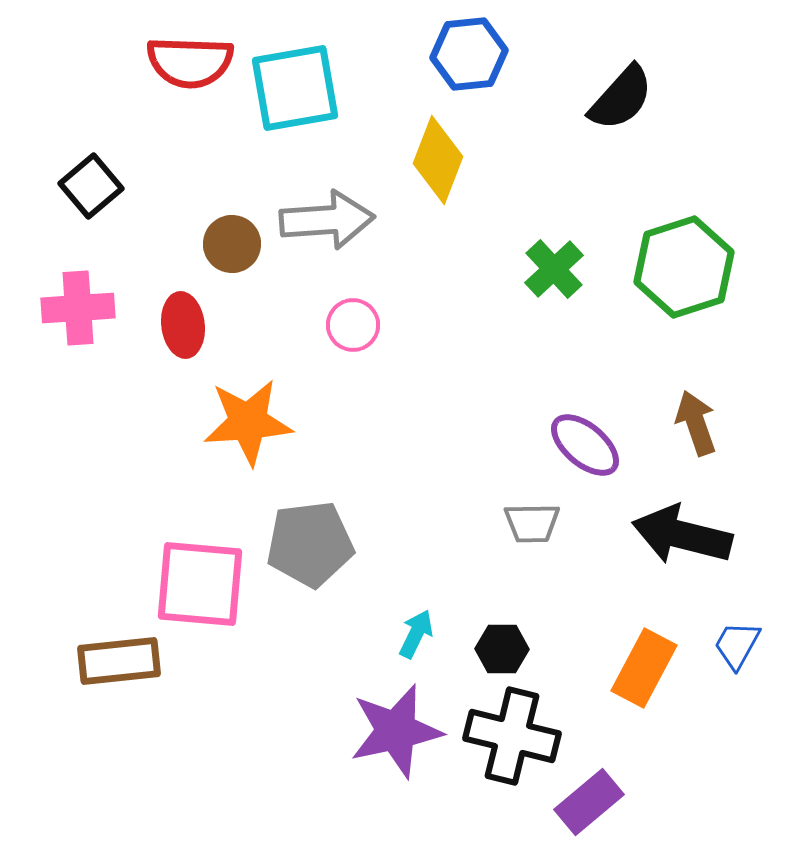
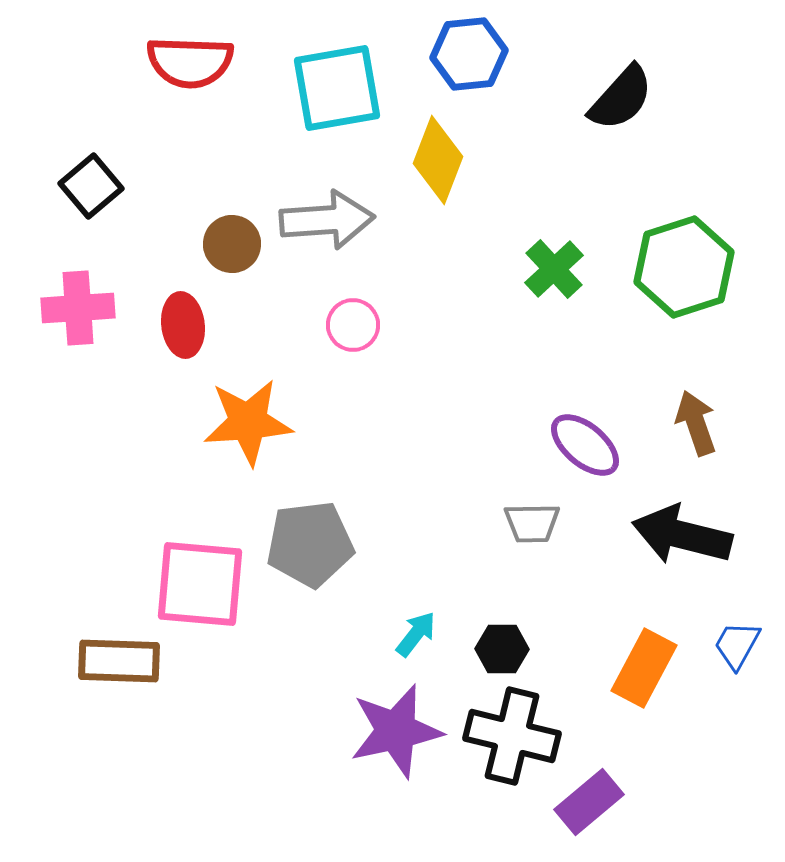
cyan square: moved 42 px right
cyan arrow: rotated 12 degrees clockwise
brown rectangle: rotated 8 degrees clockwise
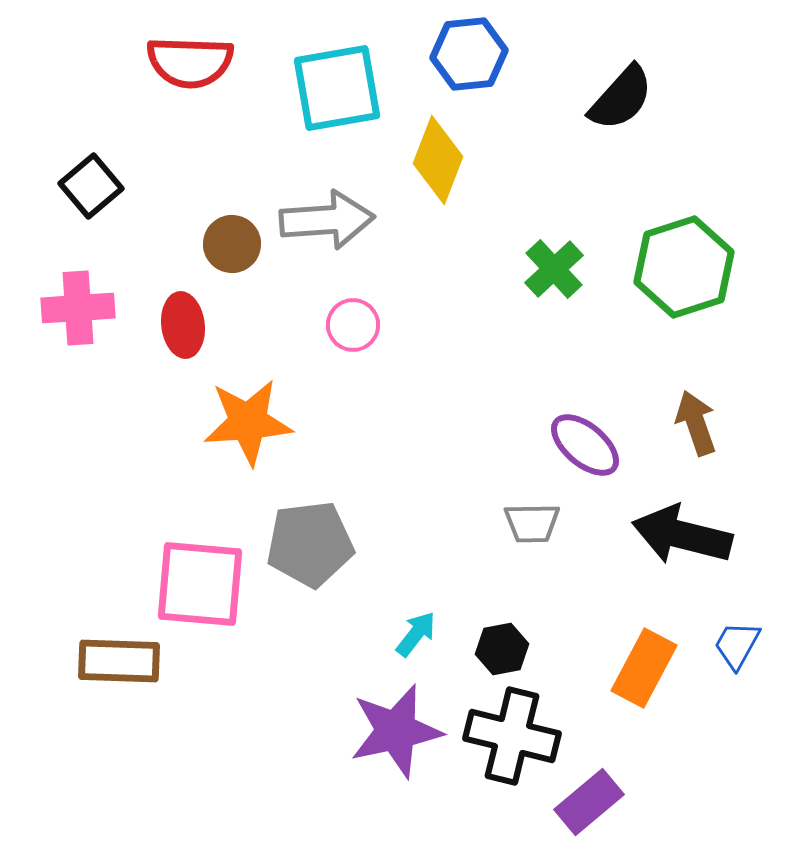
black hexagon: rotated 12 degrees counterclockwise
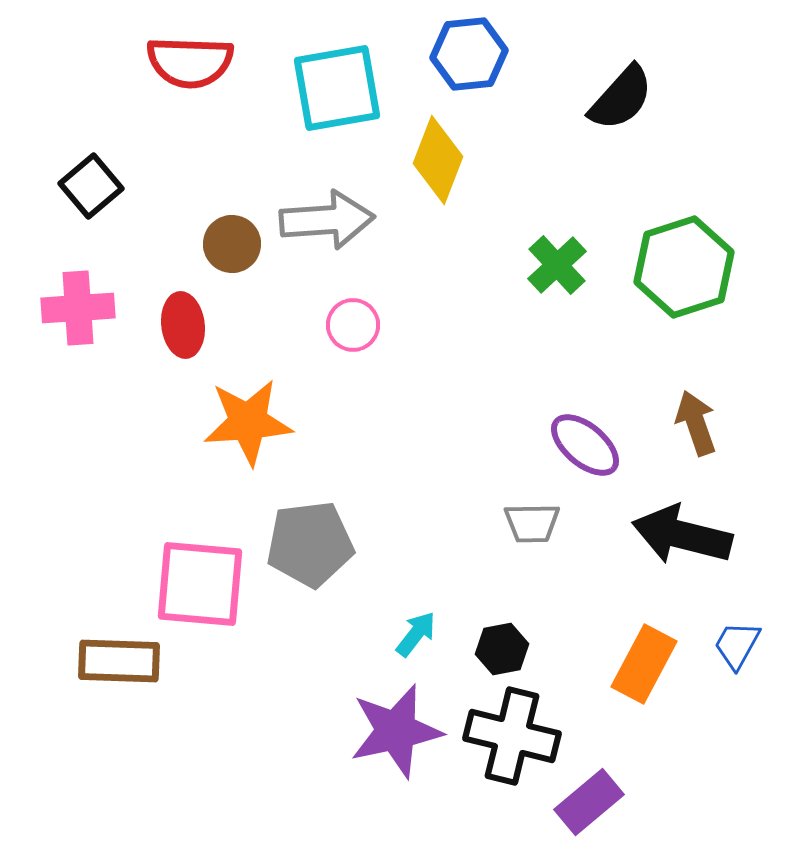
green cross: moved 3 px right, 4 px up
orange rectangle: moved 4 px up
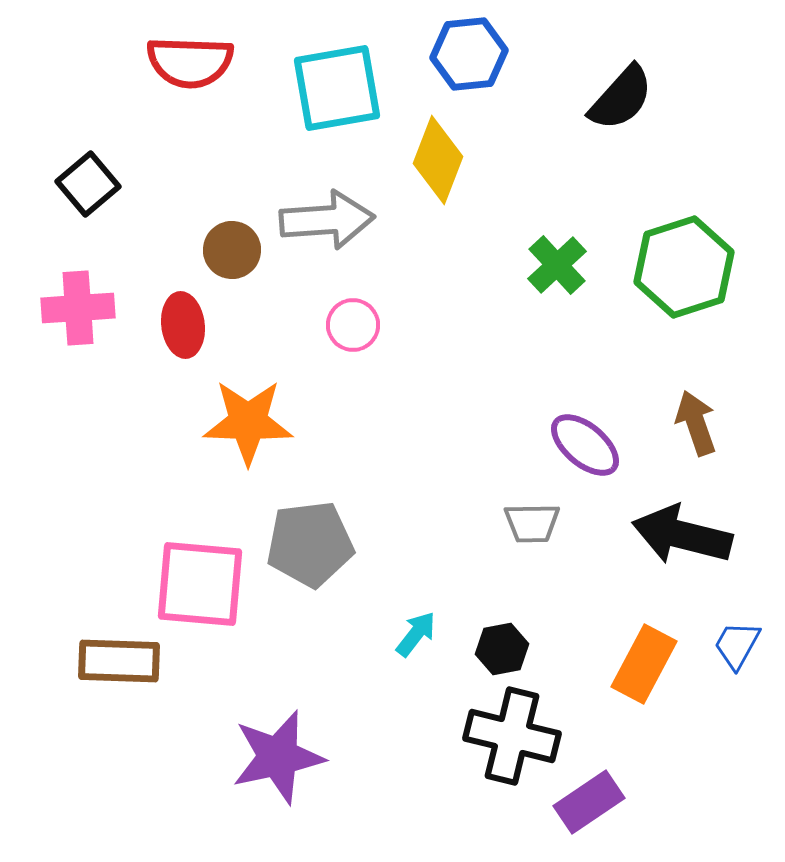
black square: moved 3 px left, 2 px up
brown circle: moved 6 px down
orange star: rotated 6 degrees clockwise
purple star: moved 118 px left, 26 px down
purple rectangle: rotated 6 degrees clockwise
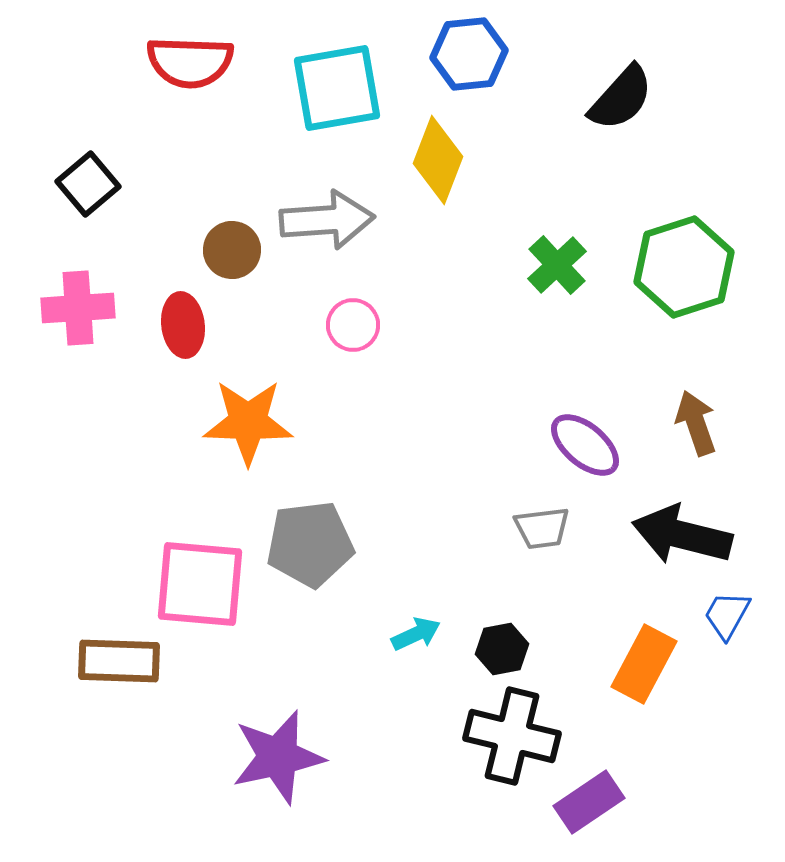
gray trapezoid: moved 10 px right, 5 px down; rotated 6 degrees counterclockwise
cyan arrow: rotated 27 degrees clockwise
blue trapezoid: moved 10 px left, 30 px up
